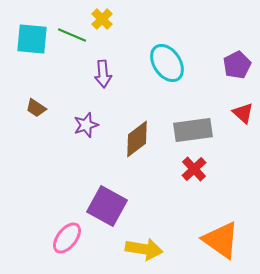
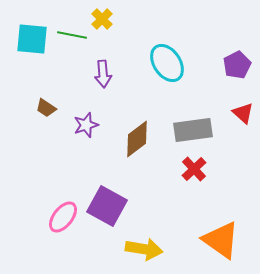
green line: rotated 12 degrees counterclockwise
brown trapezoid: moved 10 px right
pink ellipse: moved 4 px left, 21 px up
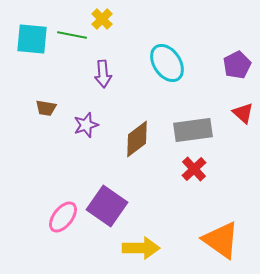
brown trapezoid: rotated 25 degrees counterclockwise
purple square: rotated 6 degrees clockwise
yellow arrow: moved 3 px left, 1 px up; rotated 9 degrees counterclockwise
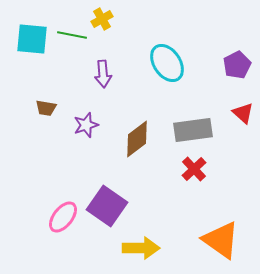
yellow cross: rotated 15 degrees clockwise
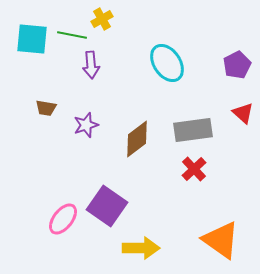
purple arrow: moved 12 px left, 9 px up
pink ellipse: moved 2 px down
